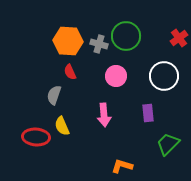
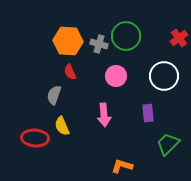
red ellipse: moved 1 px left, 1 px down
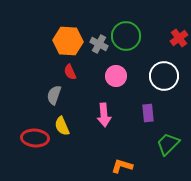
gray cross: rotated 12 degrees clockwise
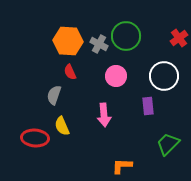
purple rectangle: moved 7 px up
orange L-shape: rotated 15 degrees counterclockwise
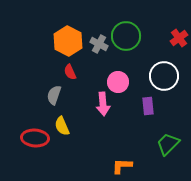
orange hexagon: rotated 24 degrees clockwise
pink circle: moved 2 px right, 6 px down
pink arrow: moved 1 px left, 11 px up
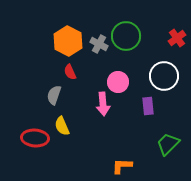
red cross: moved 2 px left
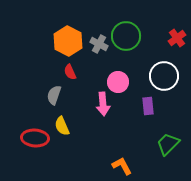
orange L-shape: rotated 60 degrees clockwise
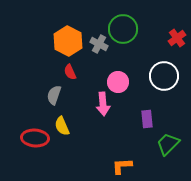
green circle: moved 3 px left, 7 px up
purple rectangle: moved 1 px left, 13 px down
orange L-shape: rotated 65 degrees counterclockwise
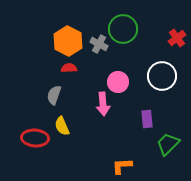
red semicircle: moved 1 px left, 4 px up; rotated 112 degrees clockwise
white circle: moved 2 px left
